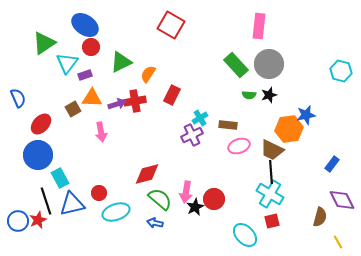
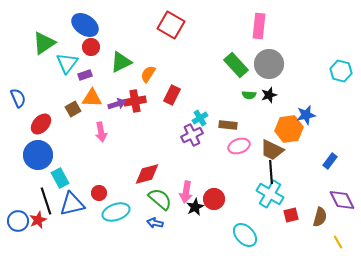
blue rectangle at (332, 164): moved 2 px left, 3 px up
red square at (272, 221): moved 19 px right, 6 px up
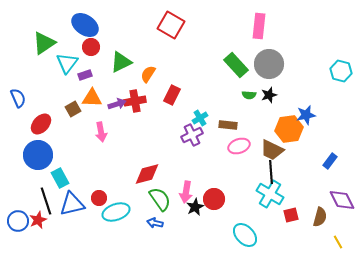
red circle at (99, 193): moved 5 px down
green semicircle at (160, 199): rotated 15 degrees clockwise
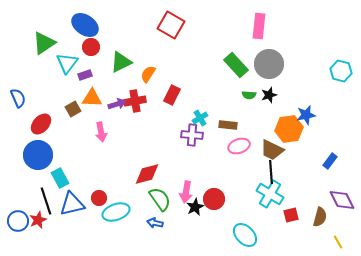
purple cross at (192, 135): rotated 30 degrees clockwise
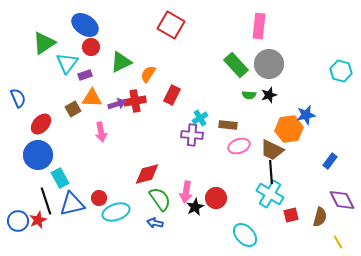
red circle at (214, 199): moved 2 px right, 1 px up
